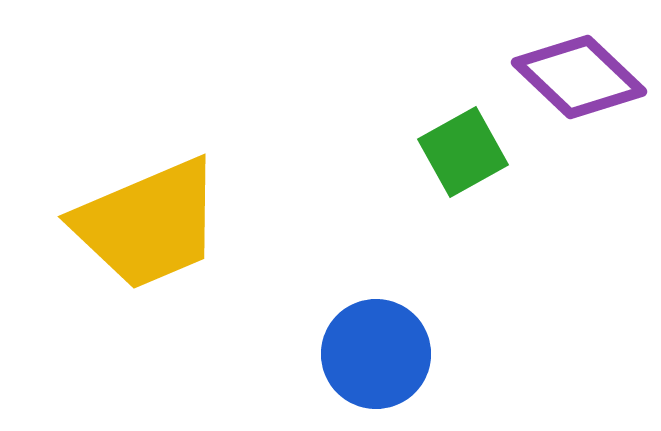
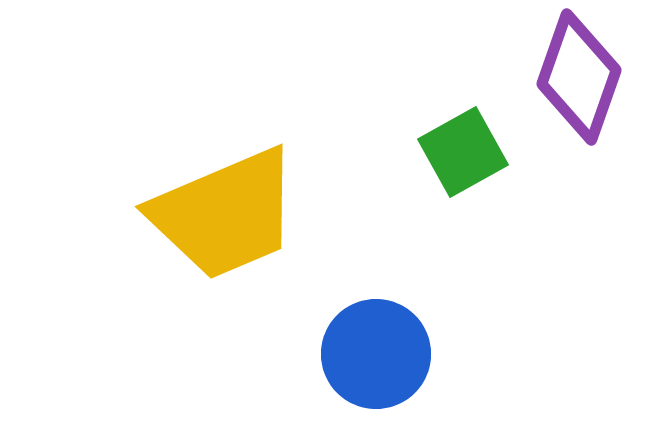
purple diamond: rotated 66 degrees clockwise
yellow trapezoid: moved 77 px right, 10 px up
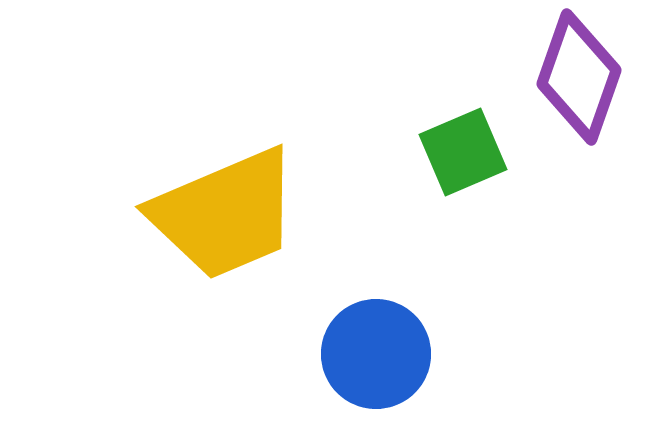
green square: rotated 6 degrees clockwise
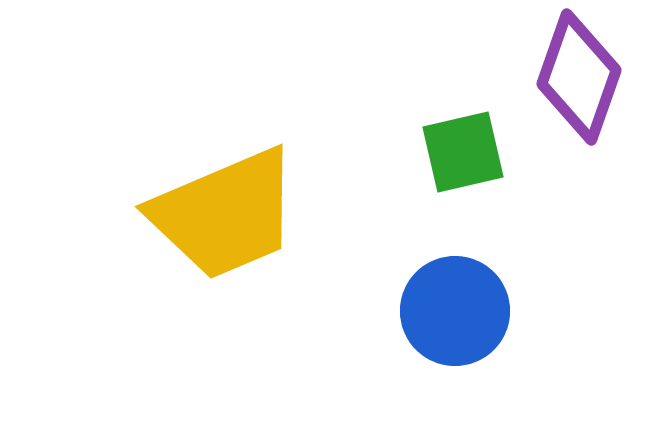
green square: rotated 10 degrees clockwise
blue circle: moved 79 px right, 43 px up
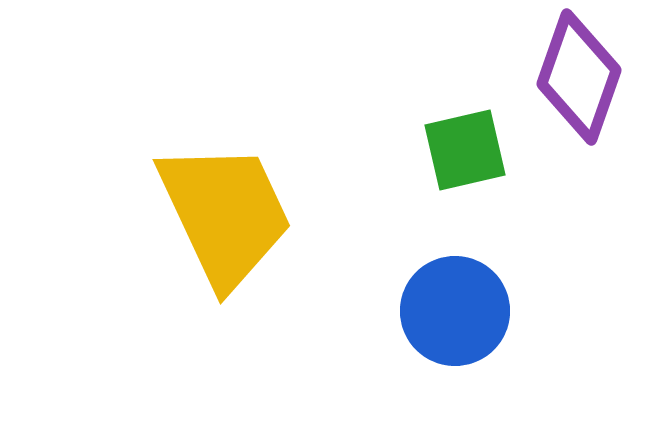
green square: moved 2 px right, 2 px up
yellow trapezoid: rotated 92 degrees counterclockwise
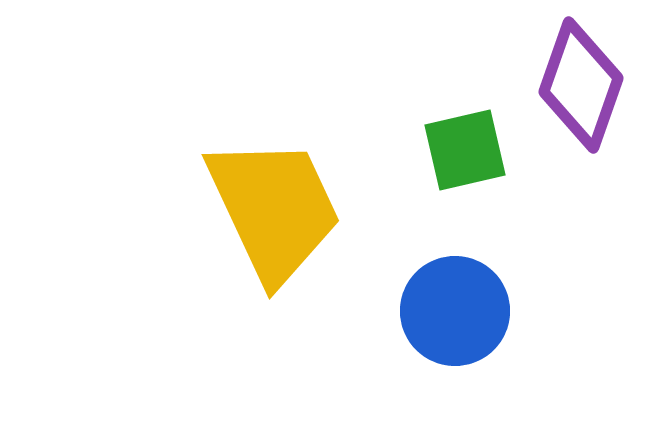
purple diamond: moved 2 px right, 8 px down
yellow trapezoid: moved 49 px right, 5 px up
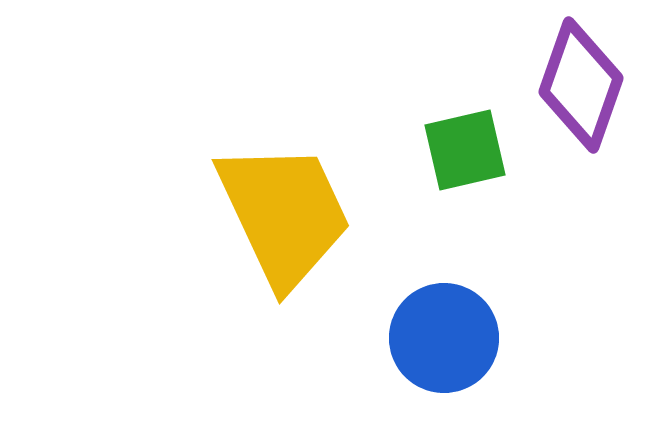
yellow trapezoid: moved 10 px right, 5 px down
blue circle: moved 11 px left, 27 px down
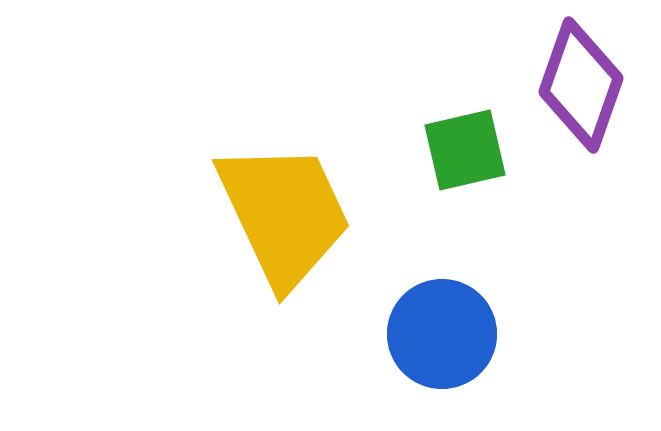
blue circle: moved 2 px left, 4 px up
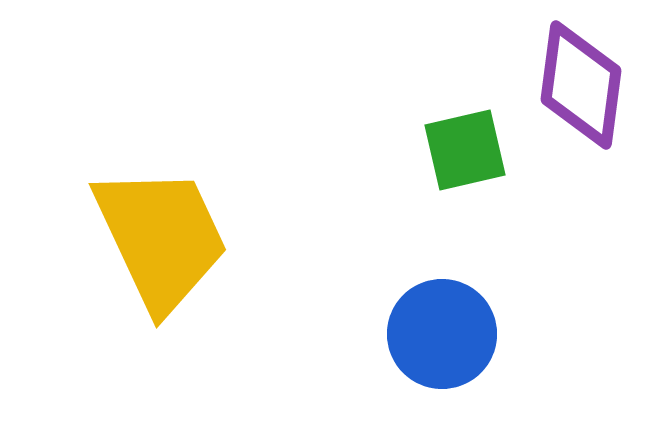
purple diamond: rotated 12 degrees counterclockwise
yellow trapezoid: moved 123 px left, 24 px down
